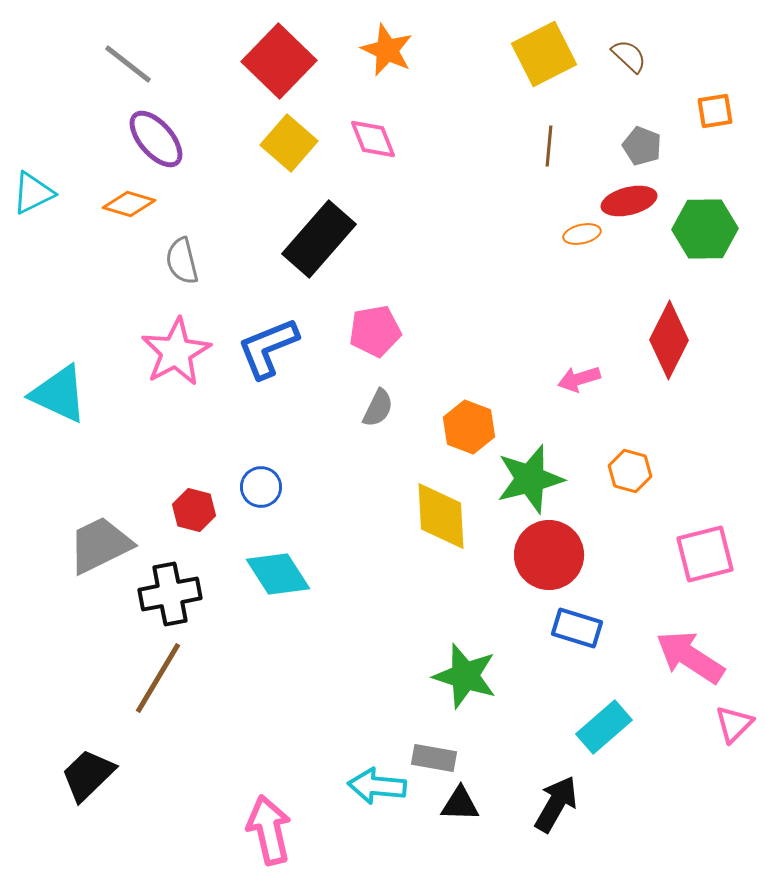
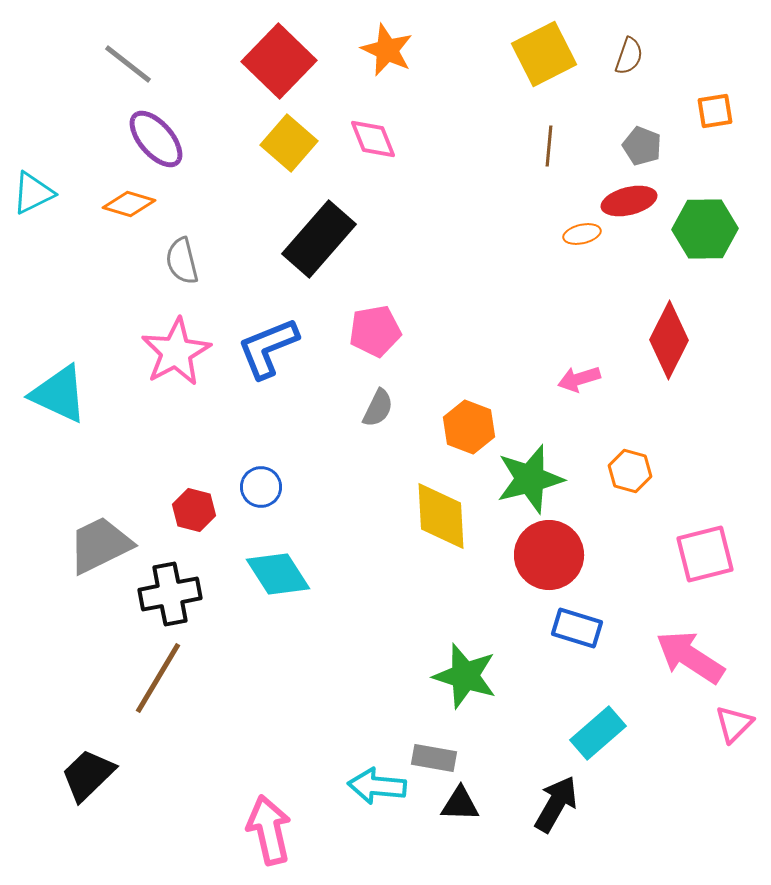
brown semicircle at (629, 56): rotated 66 degrees clockwise
cyan rectangle at (604, 727): moved 6 px left, 6 px down
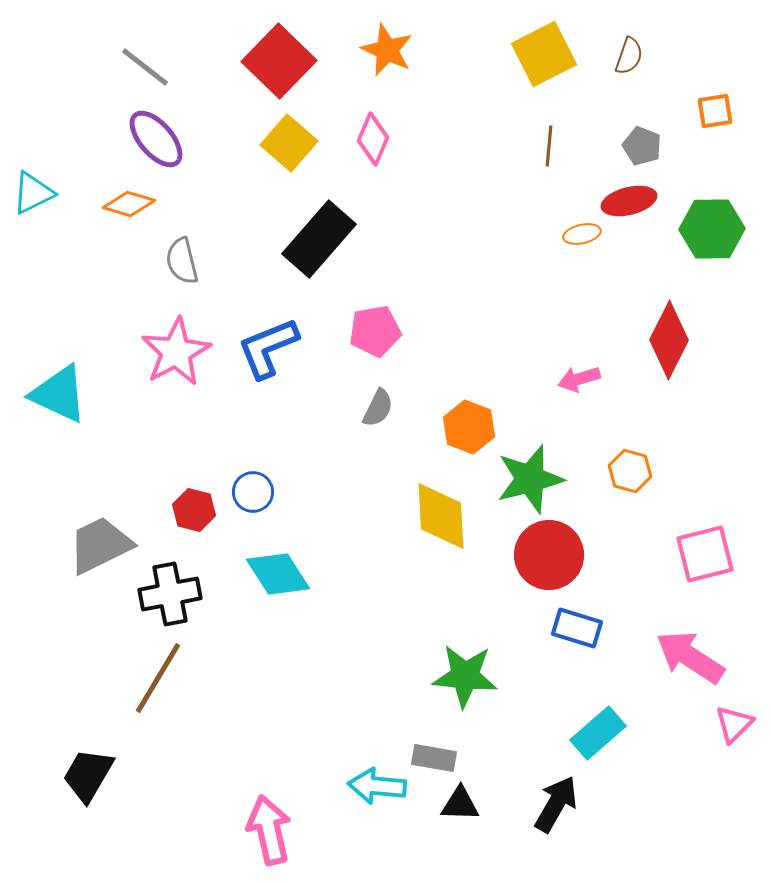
gray line at (128, 64): moved 17 px right, 3 px down
pink diamond at (373, 139): rotated 45 degrees clockwise
green hexagon at (705, 229): moved 7 px right
blue circle at (261, 487): moved 8 px left, 5 px down
green star at (465, 676): rotated 12 degrees counterclockwise
black trapezoid at (88, 775): rotated 16 degrees counterclockwise
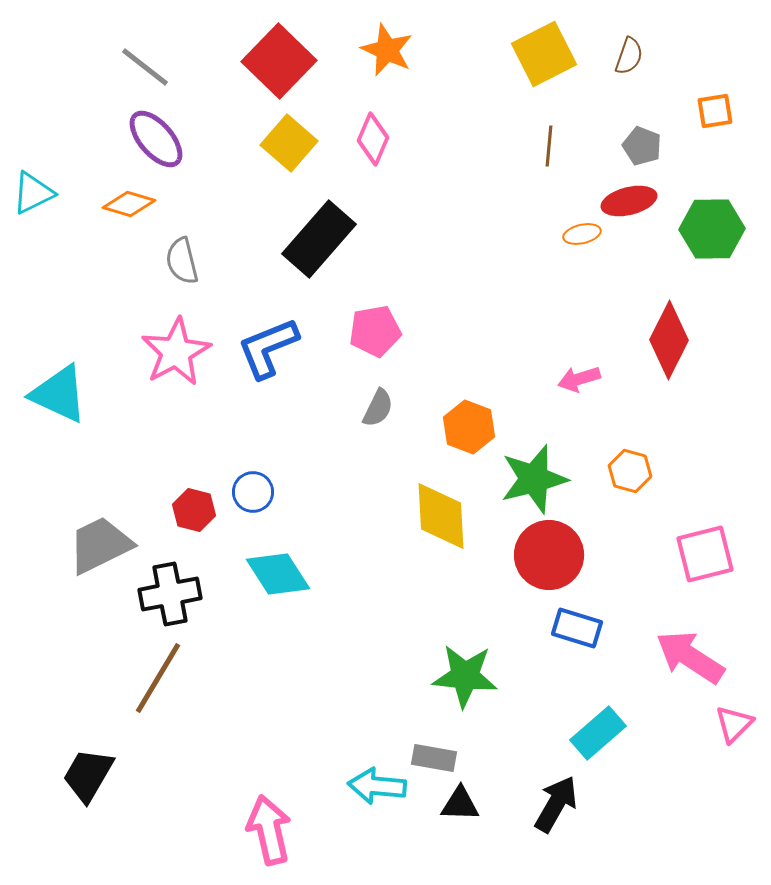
green star at (530, 479): moved 4 px right
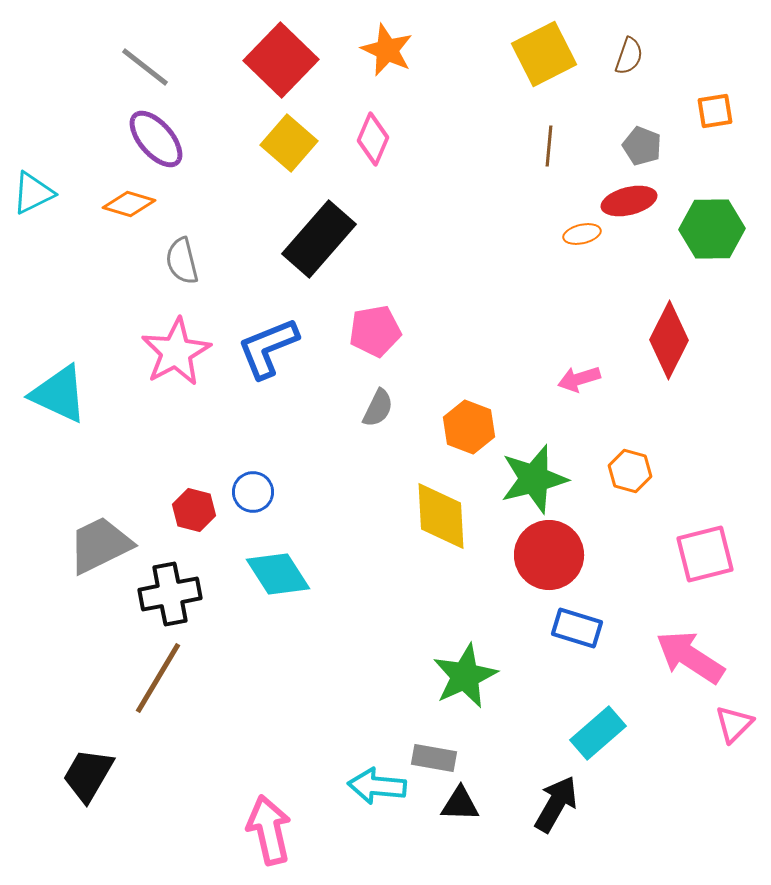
red square at (279, 61): moved 2 px right, 1 px up
green star at (465, 676): rotated 30 degrees counterclockwise
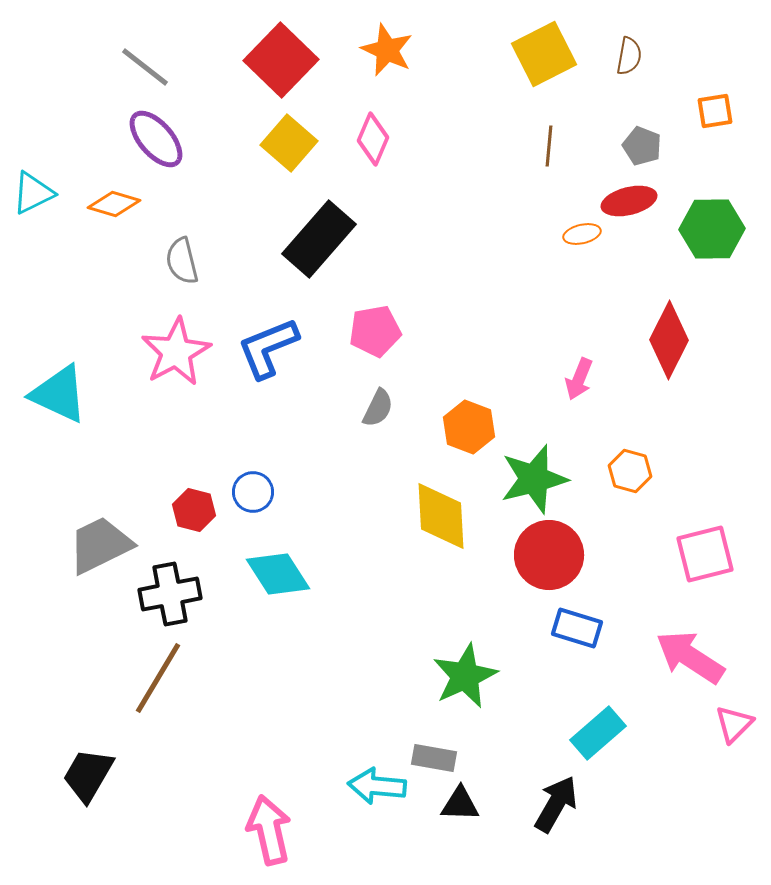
brown semicircle at (629, 56): rotated 9 degrees counterclockwise
orange diamond at (129, 204): moved 15 px left
pink arrow at (579, 379): rotated 51 degrees counterclockwise
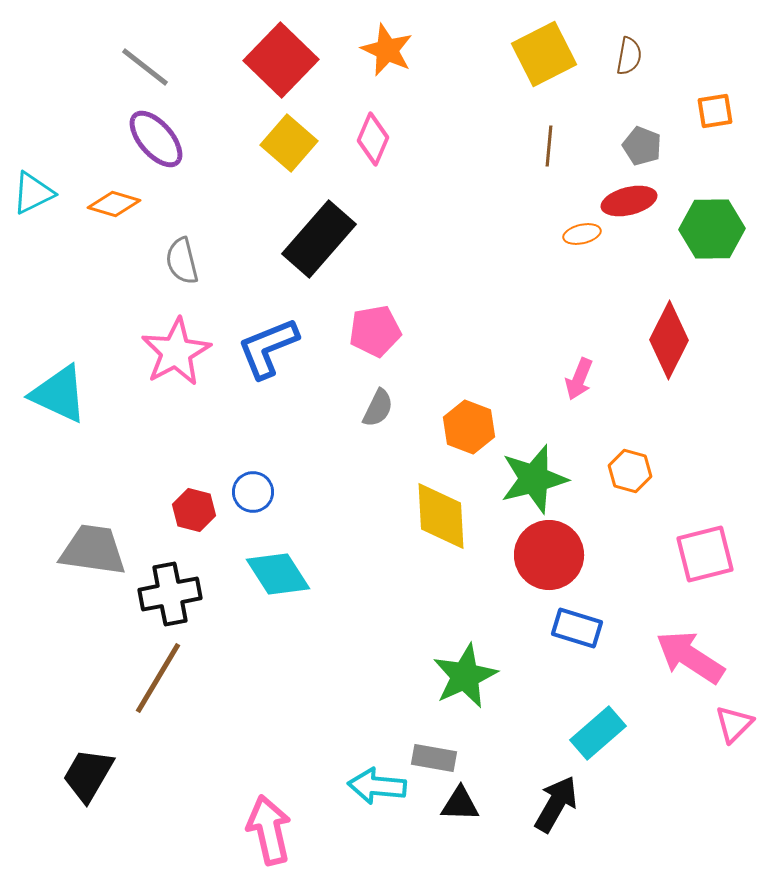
gray trapezoid at (100, 545): moved 7 px left, 5 px down; rotated 34 degrees clockwise
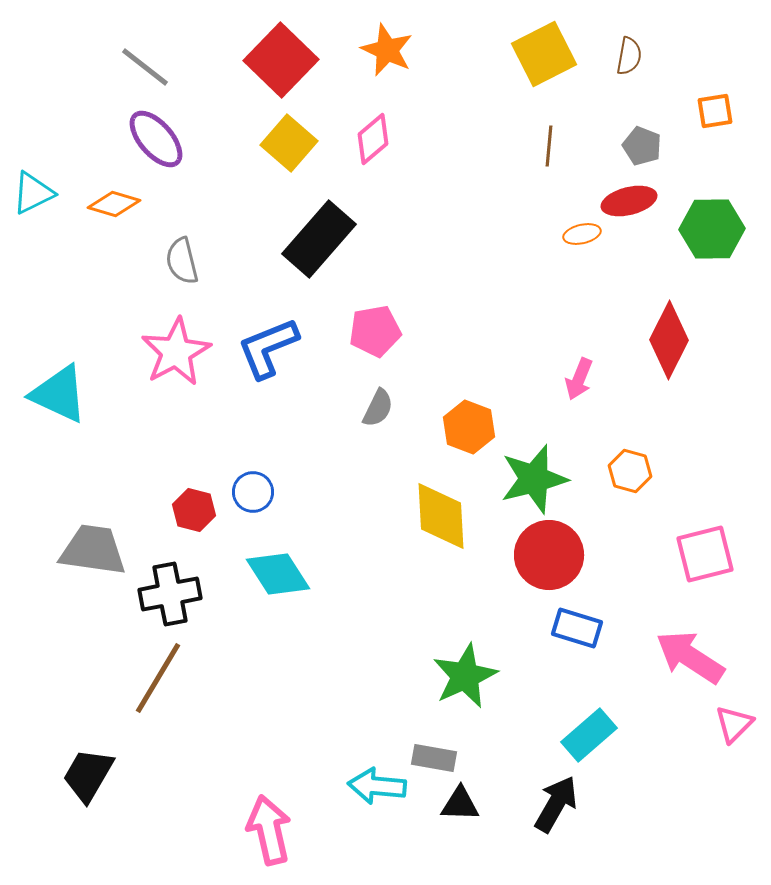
pink diamond at (373, 139): rotated 27 degrees clockwise
cyan rectangle at (598, 733): moved 9 px left, 2 px down
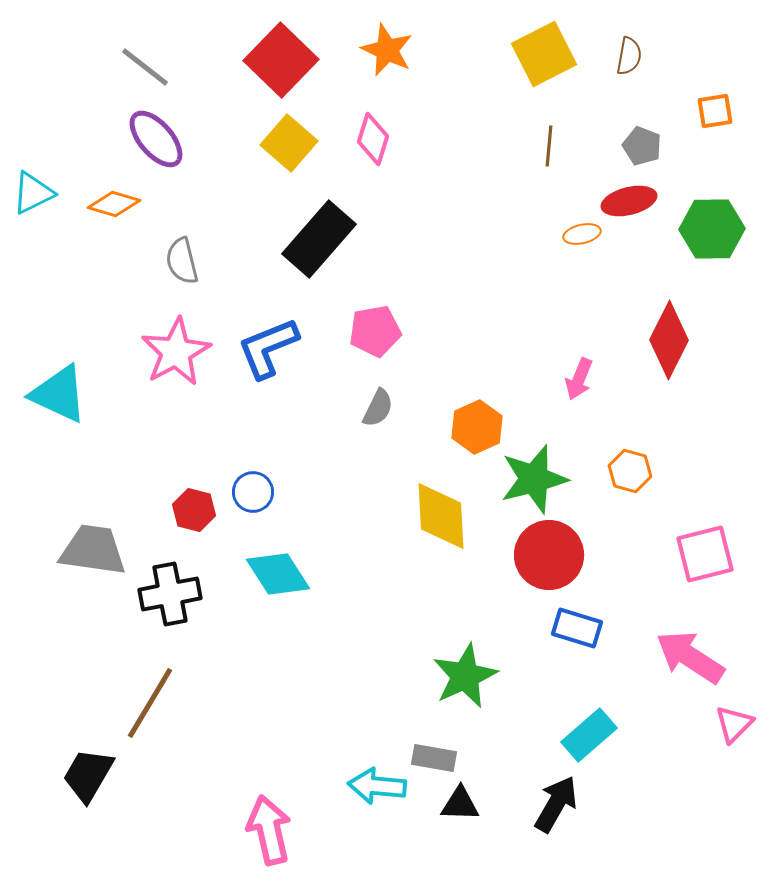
pink diamond at (373, 139): rotated 33 degrees counterclockwise
orange hexagon at (469, 427): moved 8 px right; rotated 15 degrees clockwise
brown line at (158, 678): moved 8 px left, 25 px down
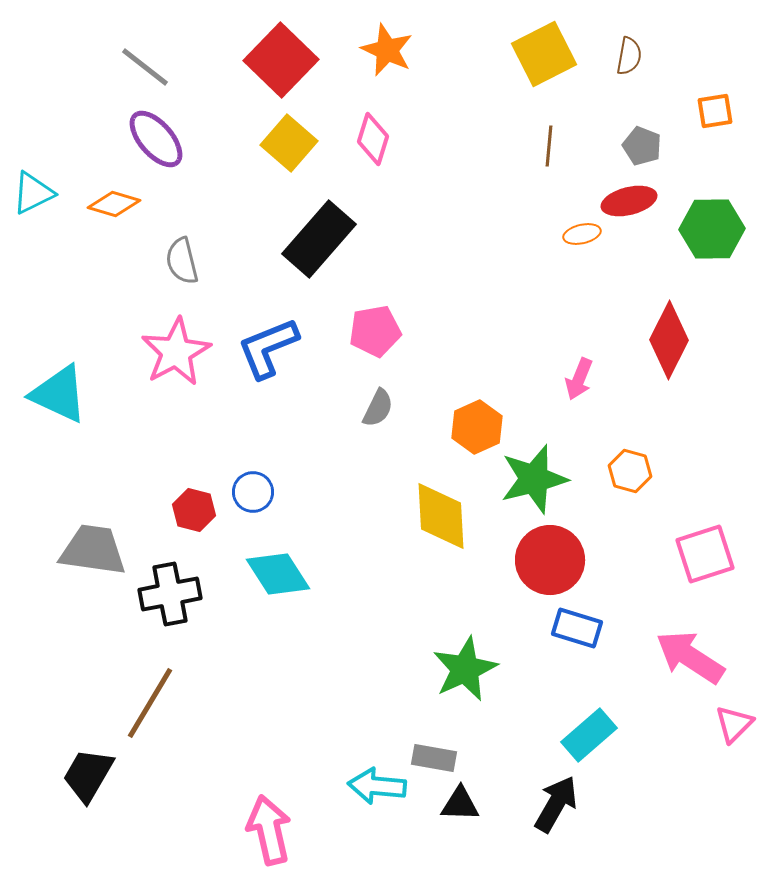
pink square at (705, 554): rotated 4 degrees counterclockwise
red circle at (549, 555): moved 1 px right, 5 px down
green star at (465, 676): moved 7 px up
